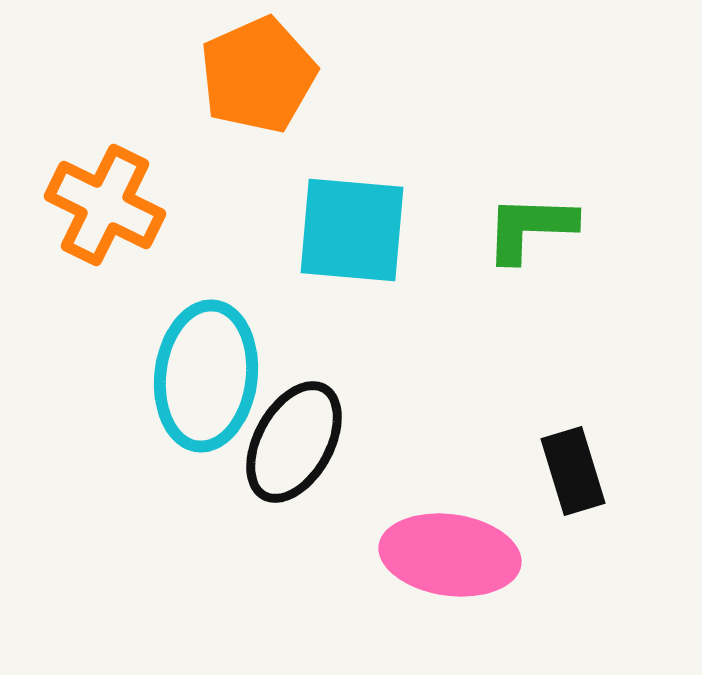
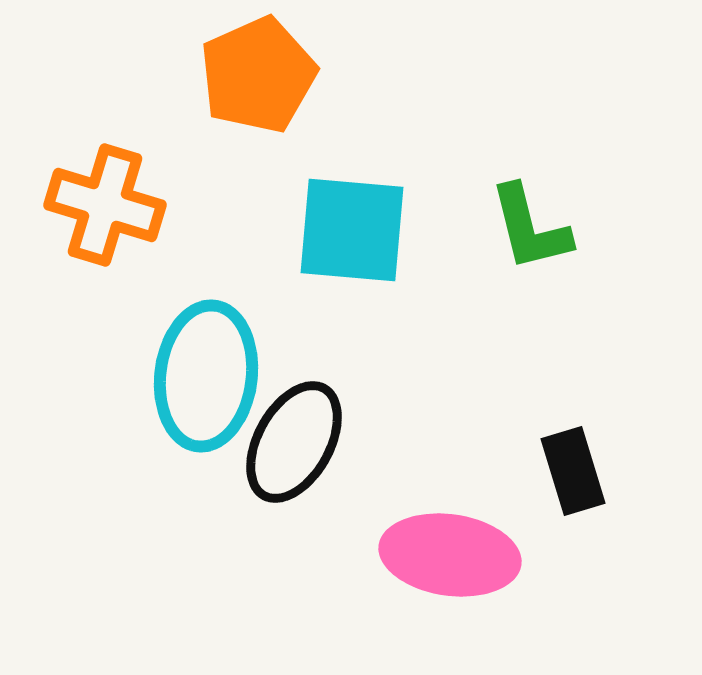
orange cross: rotated 9 degrees counterclockwise
green L-shape: rotated 106 degrees counterclockwise
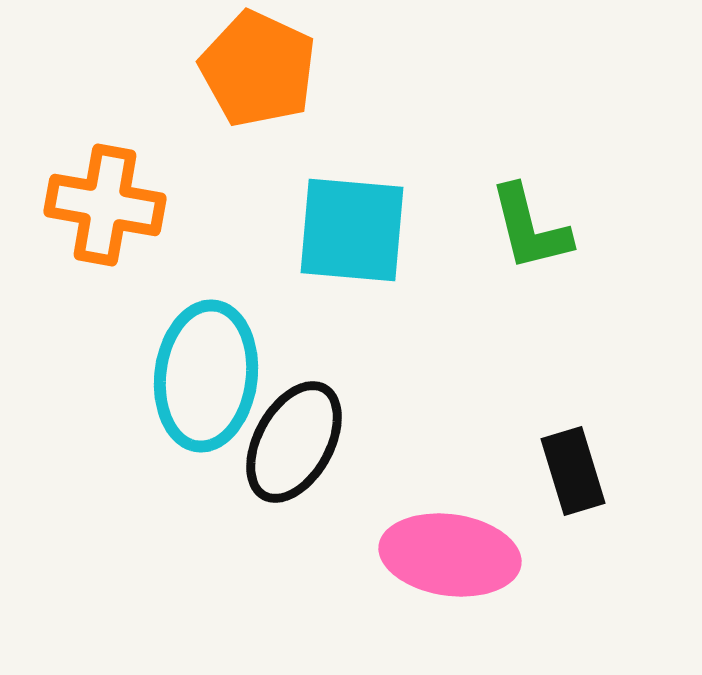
orange pentagon: moved 6 px up; rotated 23 degrees counterclockwise
orange cross: rotated 7 degrees counterclockwise
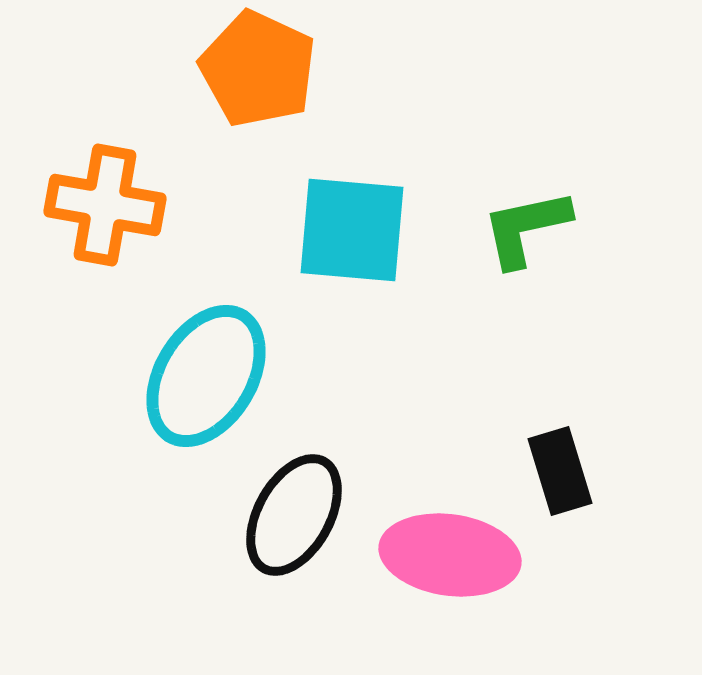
green L-shape: moved 4 px left; rotated 92 degrees clockwise
cyan ellipse: rotated 24 degrees clockwise
black ellipse: moved 73 px down
black rectangle: moved 13 px left
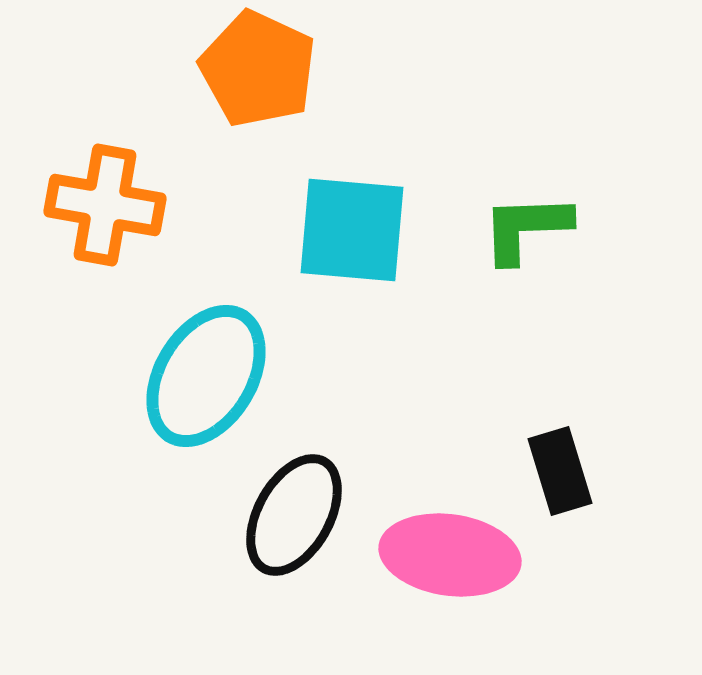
green L-shape: rotated 10 degrees clockwise
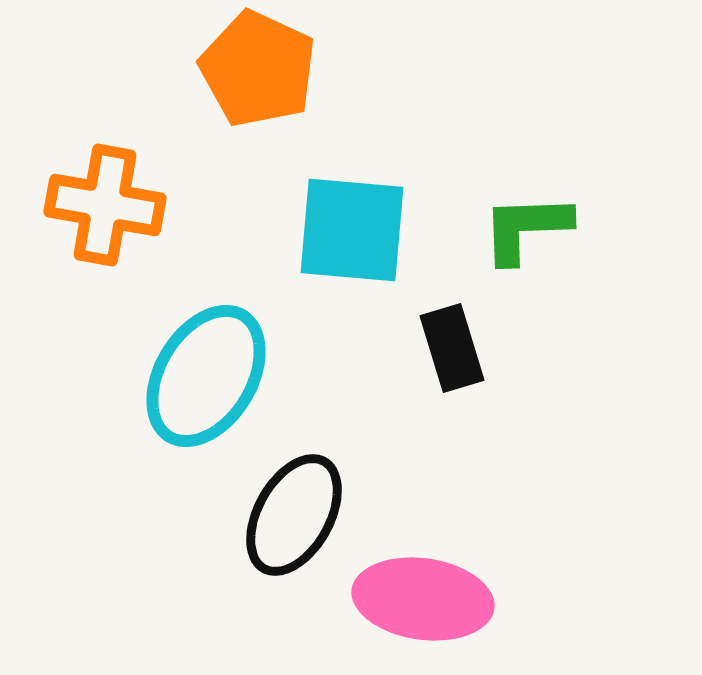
black rectangle: moved 108 px left, 123 px up
pink ellipse: moved 27 px left, 44 px down
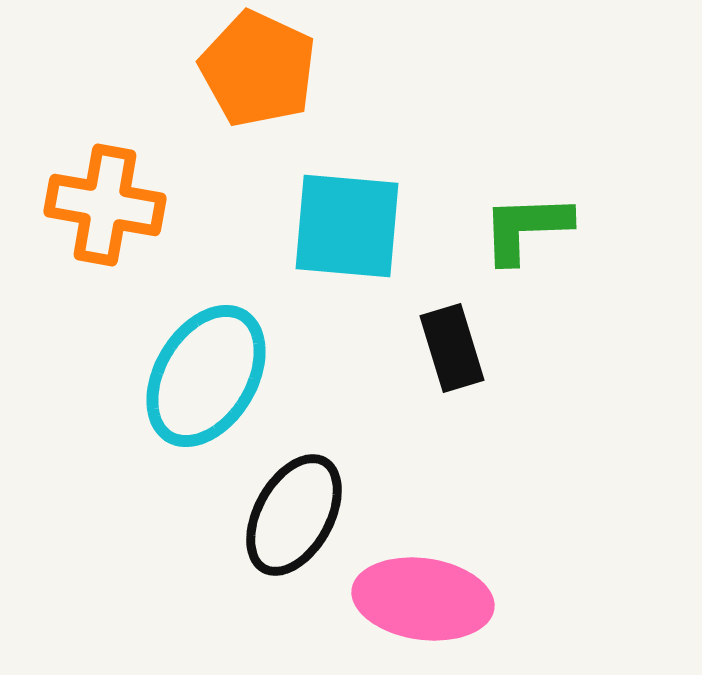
cyan square: moved 5 px left, 4 px up
